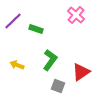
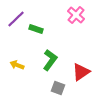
purple line: moved 3 px right, 2 px up
gray square: moved 2 px down
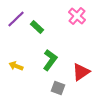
pink cross: moved 1 px right, 1 px down
green rectangle: moved 1 px right, 2 px up; rotated 24 degrees clockwise
yellow arrow: moved 1 px left, 1 px down
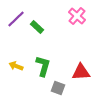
green L-shape: moved 7 px left, 6 px down; rotated 20 degrees counterclockwise
red triangle: rotated 30 degrees clockwise
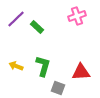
pink cross: rotated 30 degrees clockwise
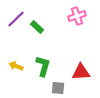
gray square: rotated 16 degrees counterclockwise
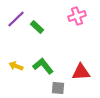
green L-shape: rotated 55 degrees counterclockwise
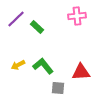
pink cross: rotated 12 degrees clockwise
yellow arrow: moved 2 px right, 1 px up; rotated 48 degrees counterclockwise
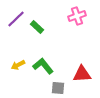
pink cross: rotated 12 degrees counterclockwise
red triangle: moved 1 px right, 2 px down
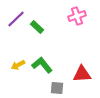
green L-shape: moved 1 px left, 1 px up
gray square: moved 1 px left
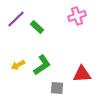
green L-shape: rotated 95 degrees clockwise
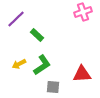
pink cross: moved 6 px right, 4 px up
green rectangle: moved 8 px down
yellow arrow: moved 1 px right, 1 px up
gray square: moved 4 px left, 1 px up
